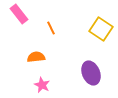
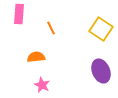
pink rectangle: rotated 42 degrees clockwise
purple ellipse: moved 10 px right, 2 px up
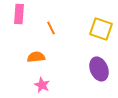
yellow square: rotated 15 degrees counterclockwise
purple ellipse: moved 2 px left, 2 px up
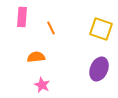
pink rectangle: moved 3 px right, 3 px down
purple ellipse: rotated 45 degrees clockwise
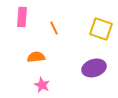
orange line: moved 3 px right
purple ellipse: moved 5 px left, 1 px up; rotated 50 degrees clockwise
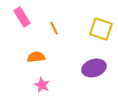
pink rectangle: rotated 36 degrees counterclockwise
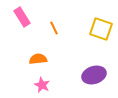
orange semicircle: moved 2 px right, 2 px down
purple ellipse: moved 7 px down
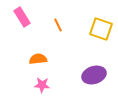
orange line: moved 4 px right, 3 px up
pink star: rotated 21 degrees counterclockwise
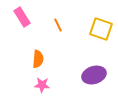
orange semicircle: rotated 102 degrees clockwise
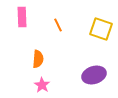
pink rectangle: rotated 30 degrees clockwise
pink star: rotated 28 degrees clockwise
